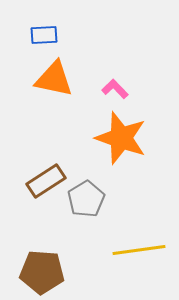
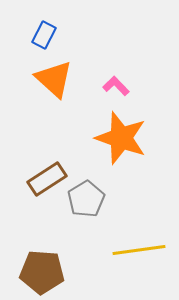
blue rectangle: rotated 60 degrees counterclockwise
orange triangle: rotated 30 degrees clockwise
pink L-shape: moved 1 px right, 3 px up
brown rectangle: moved 1 px right, 2 px up
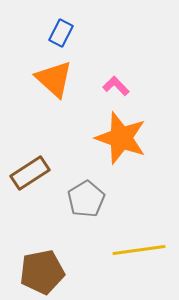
blue rectangle: moved 17 px right, 2 px up
brown rectangle: moved 17 px left, 6 px up
brown pentagon: rotated 15 degrees counterclockwise
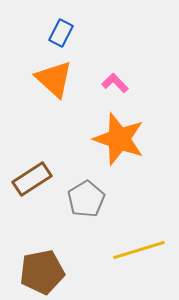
pink L-shape: moved 1 px left, 3 px up
orange star: moved 2 px left, 1 px down
brown rectangle: moved 2 px right, 6 px down
yellow line: rotated 9 degrees counterclockwise
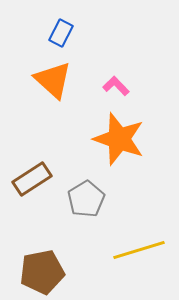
orange triangle: moved 1 px left, 1 px down
pink L-shape: moved 1 px right, 3 px down
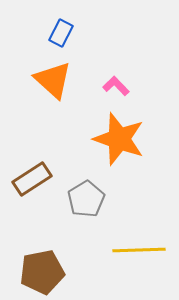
yellow line: rotated 15 degrees clockwise
